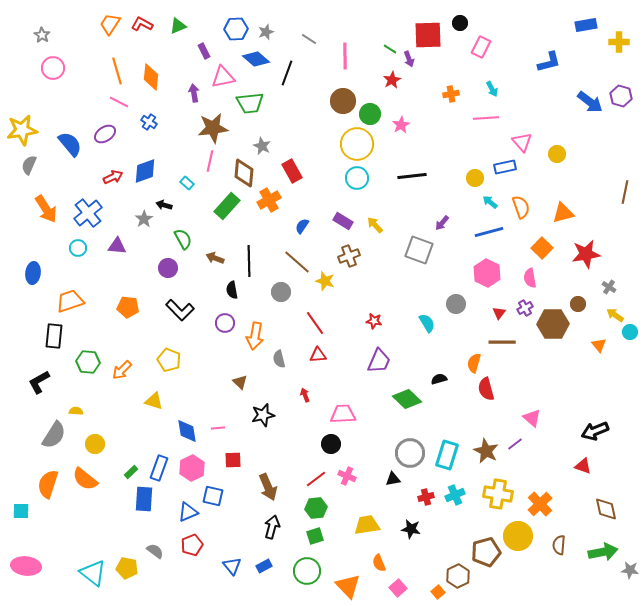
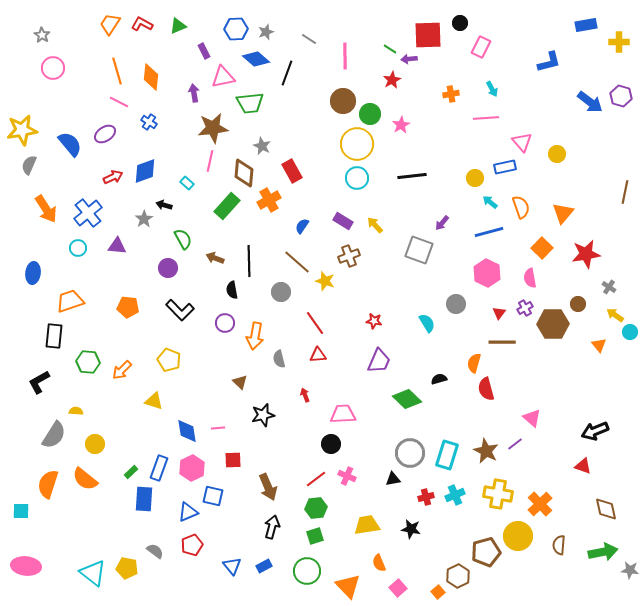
purple arrow at (409, 59): rotated 105 degrees clockwise
orange triangle at (563, 213): rotated 35 degrees counterclockwise
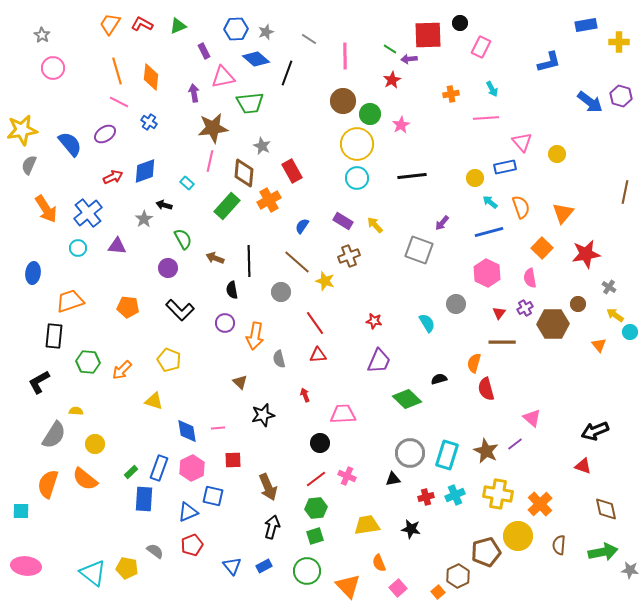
black circle at (331, 444): moved 11 px left, 1 px up
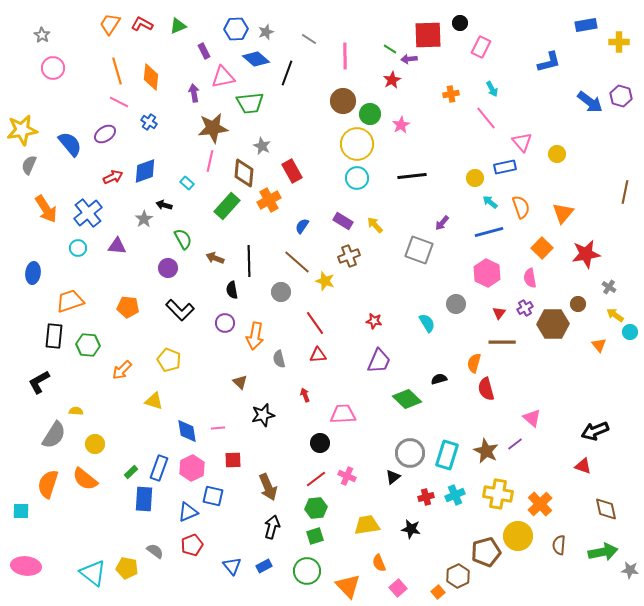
pink line at (486, 118): rotated 55 degrees clockwise
green hexagon at (88, 362): moved 17 px up
black triangle at (393, 479): moved 2 px up; rotated 28 degrees counterclockwise
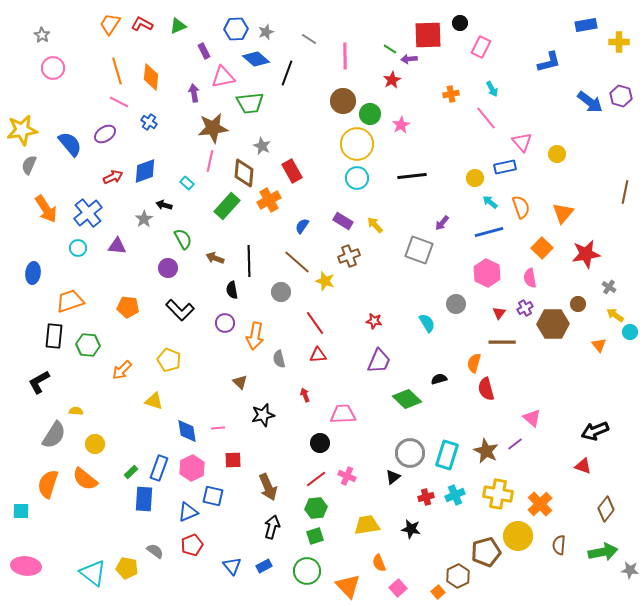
brown diamond at (606, 509): rotated 50 degrees clockwise
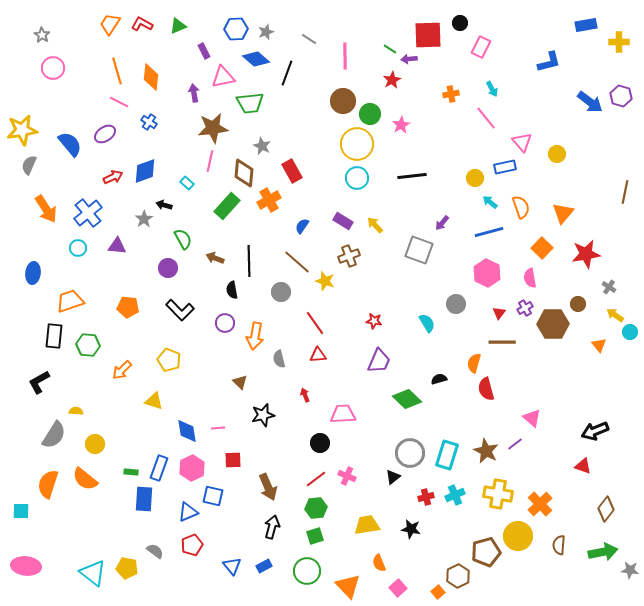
green rectangle at (131, 472): rotated 48 degrees clockwise
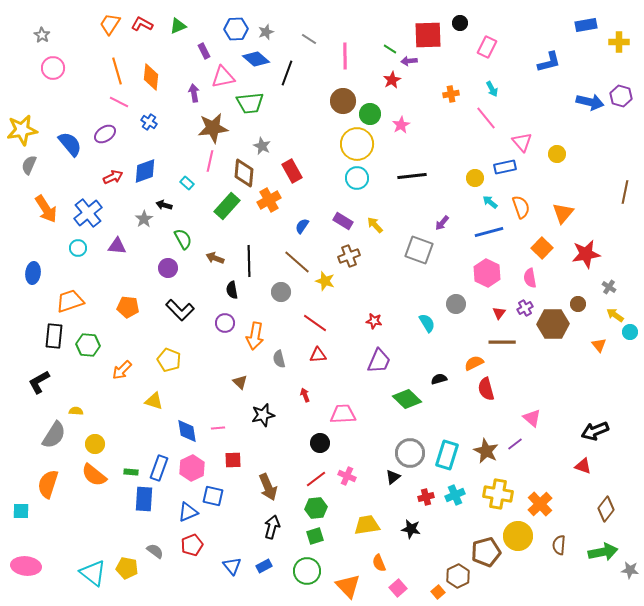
pink rectangle at (481, 47): moved 6 px right
purple arrow at (409, 59): moved 2 px down
blue arrow at (590, 102): rotated 24 degrees counterclockwise
red line at (315, 323): rotated 20 degrees counterclockwise
orange semicircle at (474, 363): rotated 48 degrees clockwise
orange semicircle at (85, 479): moved 9 px right, 4 px up
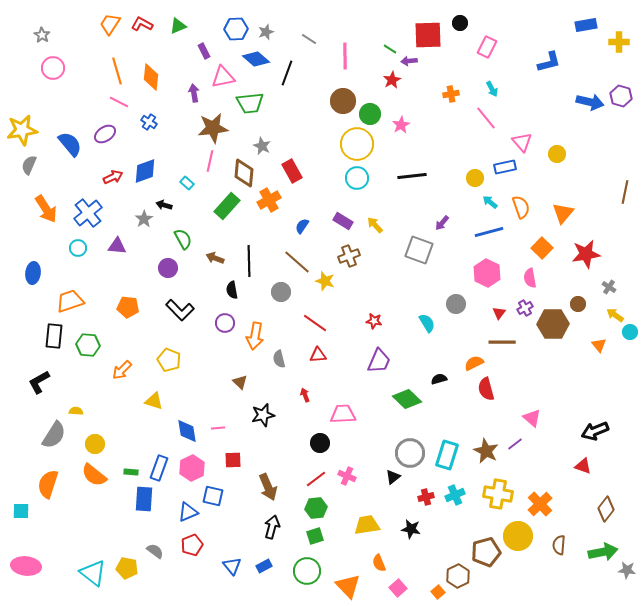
gray star at (630, 570): moved 3 px left
